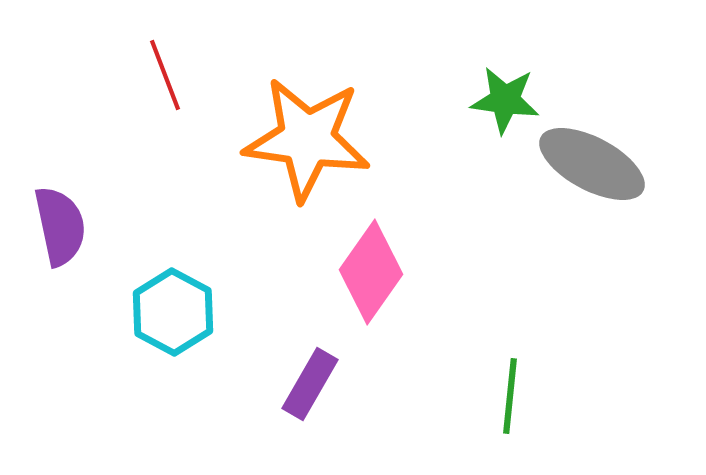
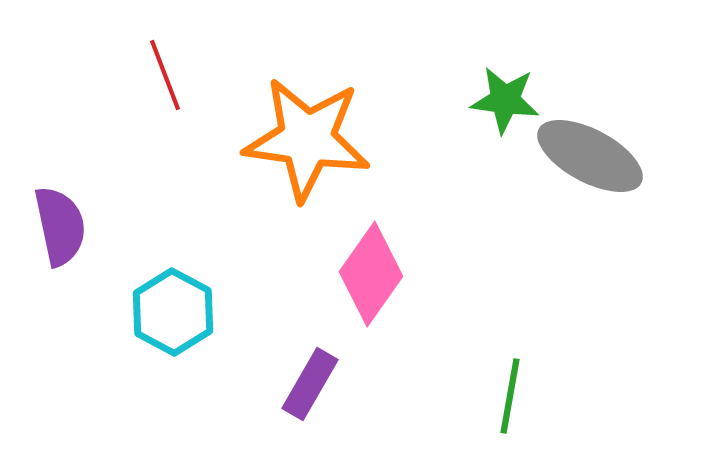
gray ellipse: moved 2 px left, 8 px up
pink diamond: moved 2 px down
green line: rotated 4 degrees clockwise
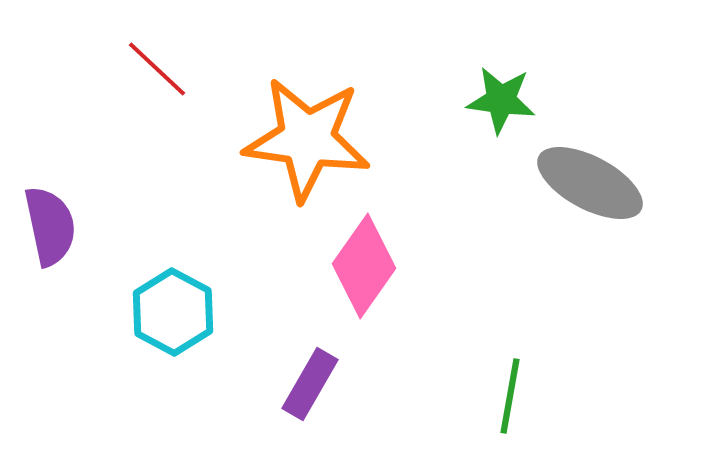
red line: moved 8 px left, 6 px up; rotated 26 degrees counterclockwise
green star: moved 4 px left
gray ellipse: moved 27 px down
purple semicircle: moved 10 px left
pink diamond: moved 7 px left, 8 px up
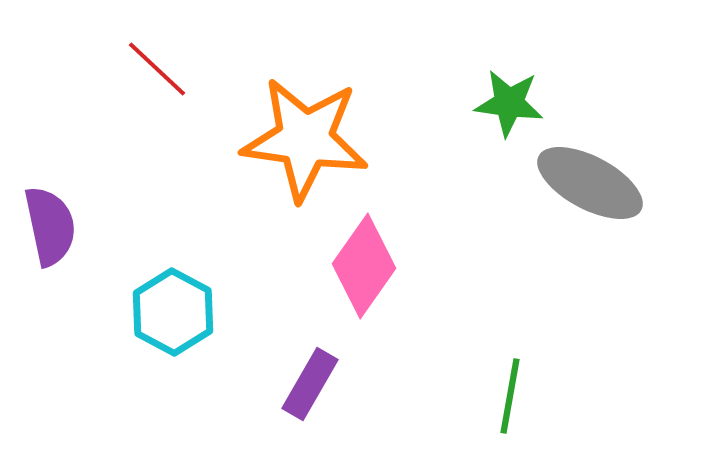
green star: moved 8 px right, 3 px down
orange star: moved 2 px left
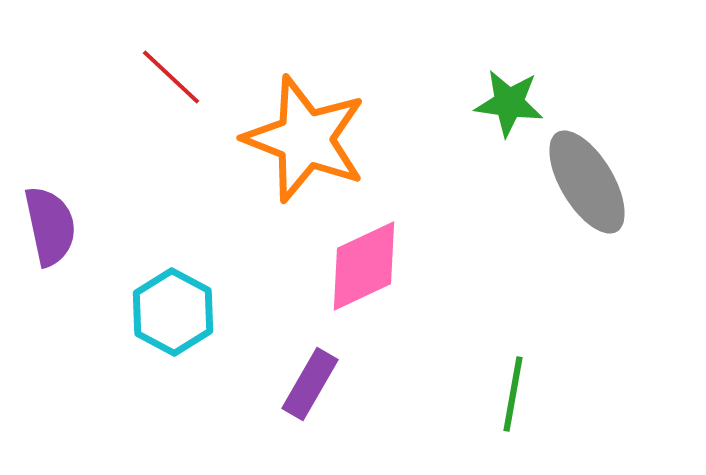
red line: moved 14 px right, 8 px down
orange star: rotated 13 degrees clockwise
gray ellipse: moved 3 px left, 1 px up; rotated 31 degrees clockwise
pink diamond: rotated 30 degrees clockwise
green line: moved 3 px right, 2 px up
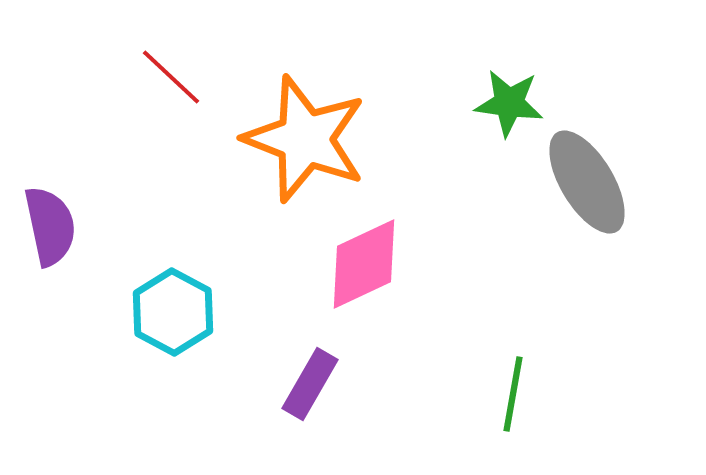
pink diamond: moved 2 px up
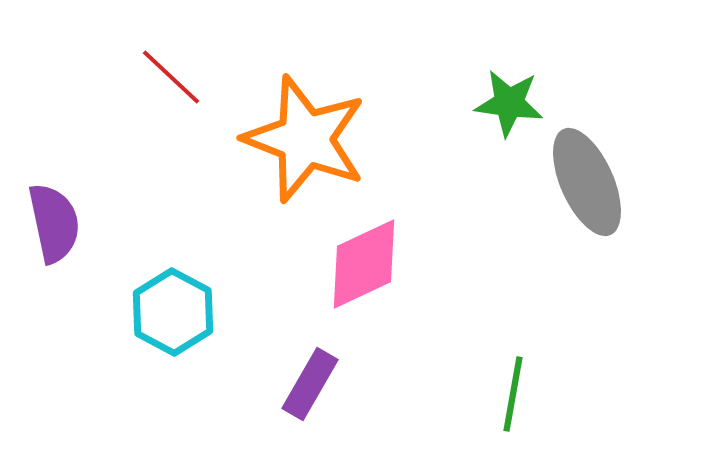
gray ellipse: rotated 7 degrees clockwise
purple semicircle: moved 4 px right, 3 px up
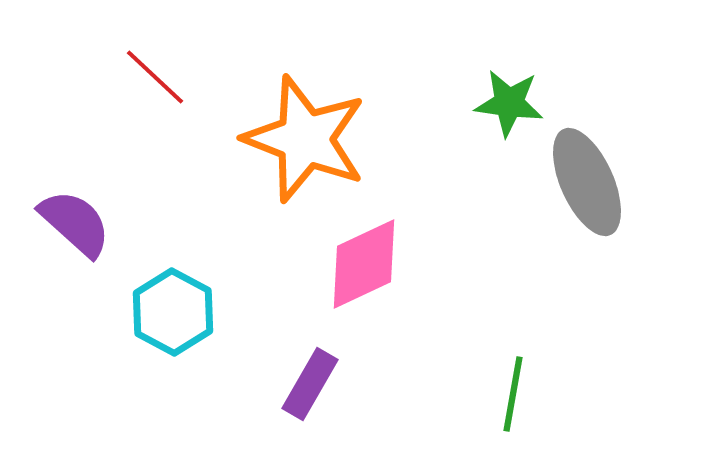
red line: moved 16 px left
purple semicircle: moved 21 px right; rotated 36 degrees counterclockwise
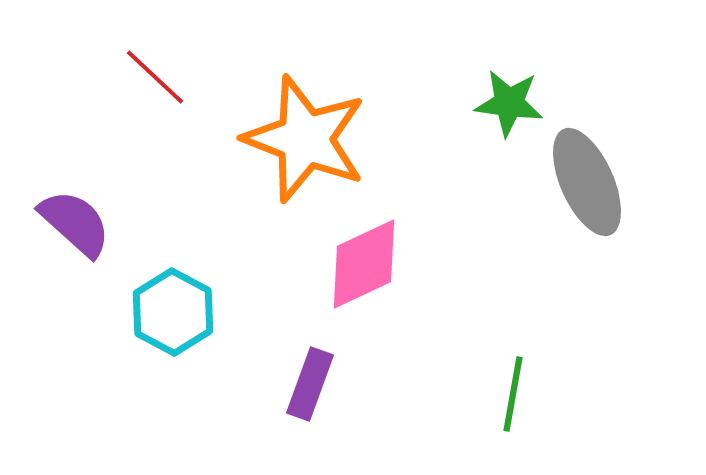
purple rectangle: rotated 10 degrees counterclockwise
